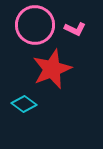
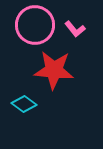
pink L-shape: rotated 25 degrees clockwise
red star: moved 2 px right, 1 px down; rotated 27 degrees clockwise
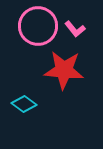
pink circle: moved 3 px right, 1 px down
red star: moved 10 px right
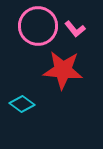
red star: moved 1 px left
cyan diamond: moved 2 px left
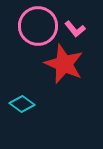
red star: moved 1 px right, 6 px up; rotated 18 degrees clockwise
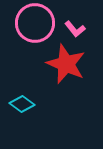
pink circle: moved 3 px left, 3 px up
red star: moved 2 px right
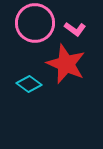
pink L-shape: rotated 15 degrees counterclockwise
cyan diamond: moved 7 px right, 20 px up
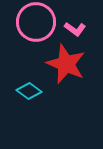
pink circle: moved 1 px right, 1 px up
cyan diamond: moved 7 px down
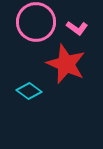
pink L-shape: moved 2 px right, 1 px up
